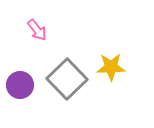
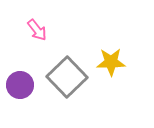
yellow star: moved 5 px up
gray square: moved 2 px up
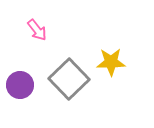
gray square: moved 2 px right, 2 px down
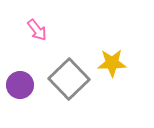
yellow star: moved 1 px right, 1 px down
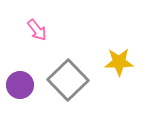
yellow star: moved 7 px right, 1 px up
gray square: moved 1 px left, 1 px down
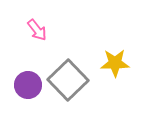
yellow star: moved 4 px left, 1 px down
purple circle: moved 8 px right
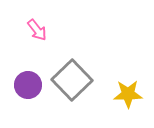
yellow star: moved 13 px right, 31 px down
gray square: moved 4 px right
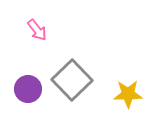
purple circle: moved 4 px down
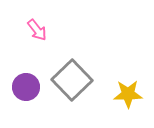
purple circle: moved 2 px left, 2 px up
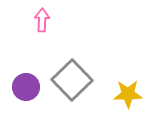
pink arrow: moved 5 px right, 10 px up; rotated 140 degrees counterclockwise
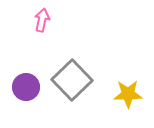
pink arrow: rotated 10 degrees clockwise
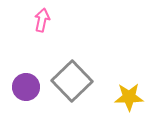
gray square: moved 1 px down
yellow star: moved 1 px right, 3 px down
